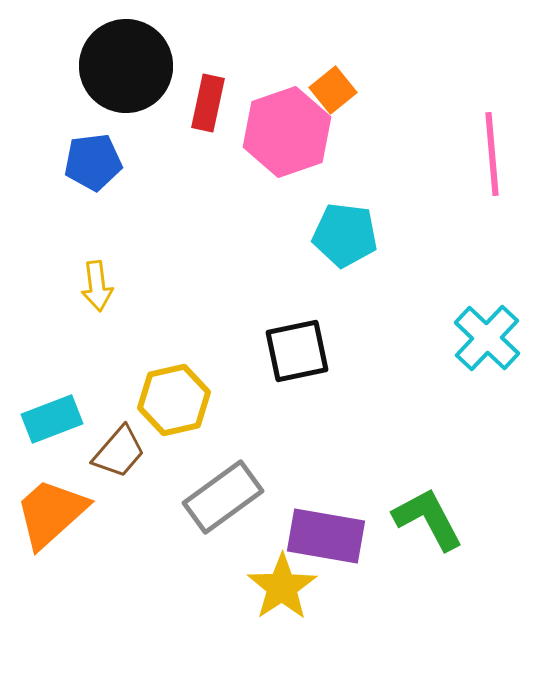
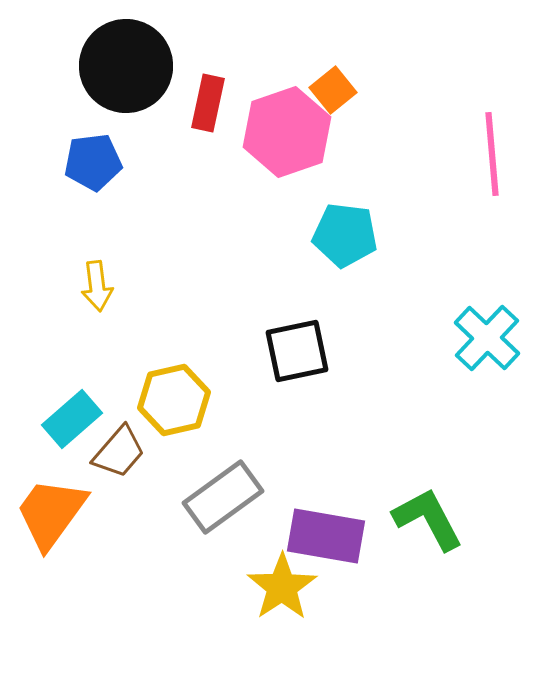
cyan rectangle: moved 20 px right; rotated 20 degrees counterclockwise
orange trapezoid: rotated 12 degrees counterclockwise
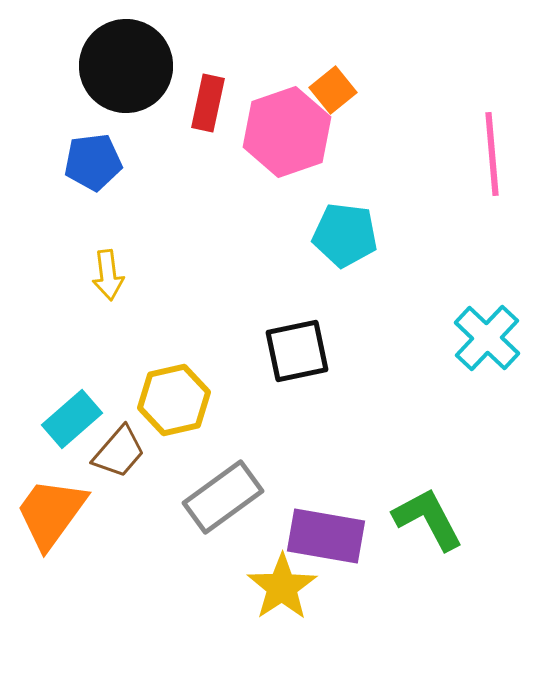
yellow arrow: moved 11 px right, 11 px up
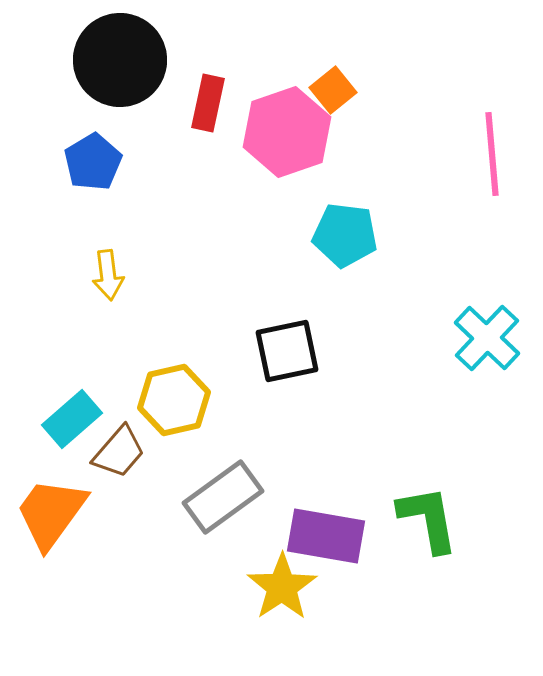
black circle: moved 6 px left, 6 px up
blue pentagon: rotated 24 degrees counterclockwise
black square: moved 10 px left
green L-shape: rotated 18 degrees clockwise
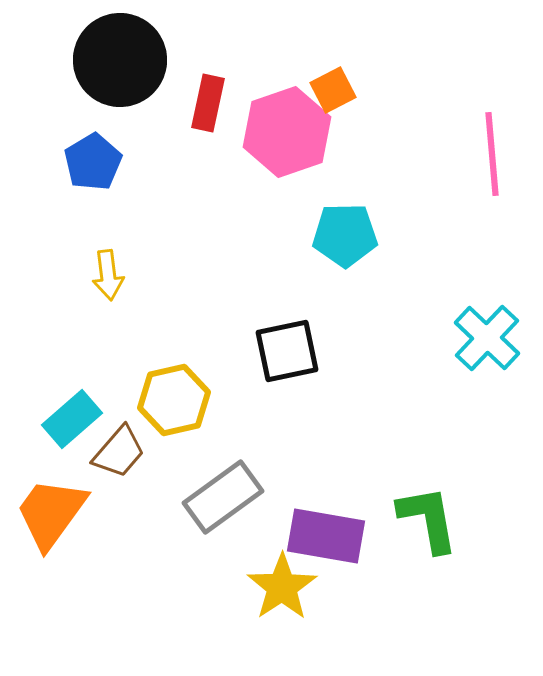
orange square: rotated 12 degrees clockwise
cyan pentagon: rotated 8 degrees counterclockwise
